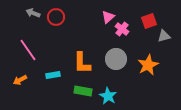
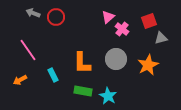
gray triangle: moved 3 px left, 2 px down
cyan rectangle: rotated 72 degrees clockwise
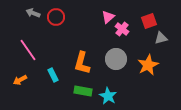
orange L-shape: rotated 15 degrees clockwise
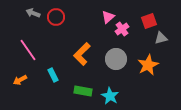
pink cross: rotated 16 degrees clockwise
orange L-shape: moved 9 px up; rotated 30 degrees clockwise
cyan star: moved 2 px right
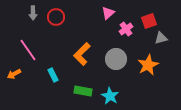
gray arrow: rotated 112 degrees counterclockwise
pink triangle: moved 4 px up
pink cross: moved 4 px right
orange arrow: moved 6 px left, 6 px up
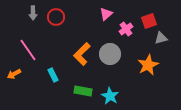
pink triangle: moved 2 px left, 1 px down
gray circle: moved 6 px left, 5 px up
